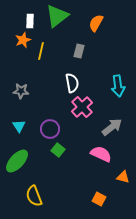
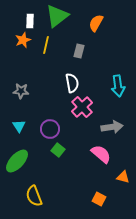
yellow line: moved 5 px right, 6 px up
gray arrow: rotated 30 degrees clockwise
pink semicircle: rotated 15 degrees clockwise
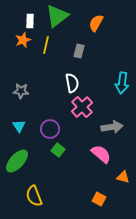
cyan arrow: moved 4 px right, 3 px up; rotated 15 degrees clockwise
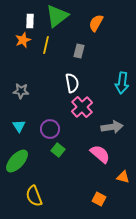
pink semicircle: moved 1 px left
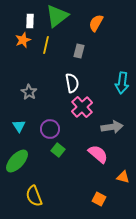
gray star: moved 8 px right, 1 px down; rotated 28 degrees clockwise
pink semicircle: moved 2 px left
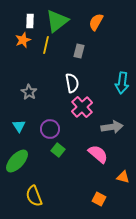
green triangle: moved 5 px down
orange semicircle: moved 1 px up
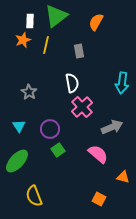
green triangle: moved 1 px left, 5 px up
gray rectangle: rotated 24 degrees counterclockwise
gray arrow: rotated 15 degrees counterclockwise
green square: rotated 16 degrees clockwise
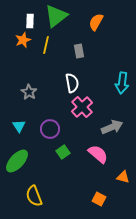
green square: moved 5 px right, 2 px down
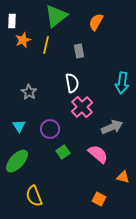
white rectangle: moved 18 px left
